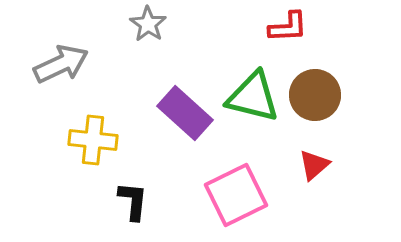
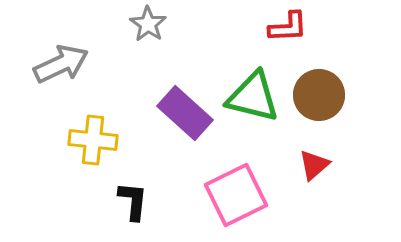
brown circle: moved 4 px right
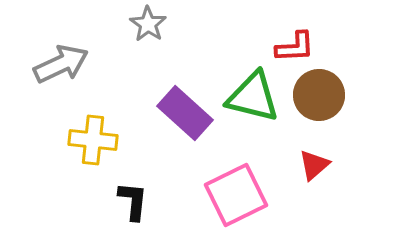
red L-shape: moved 7 px right, 20 px down
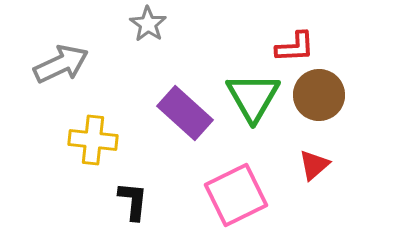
green triangle: rotated 46 degrees clockwise
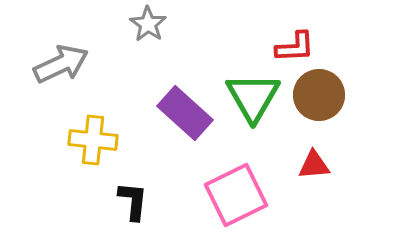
red triangle: rotated 36 degrees clockwise
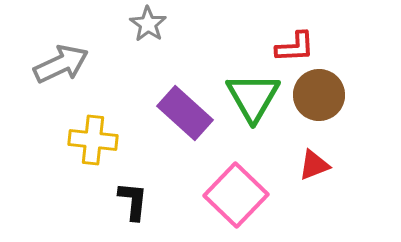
red triangle: rotated 16 degrees counterclockwise
pink square: rotated 20 degrees counterclockwise
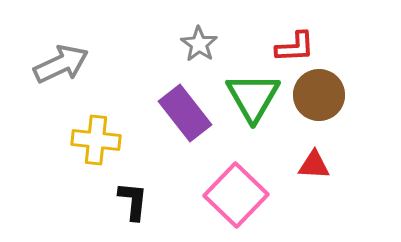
gray star: moved 51 px right, 20 px down
purple rectangle: rotated 10 degrees clockwise
yellow cross: moved 3 px right
red triangle: rotated 24 degrees clockwise
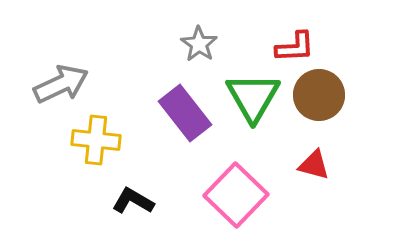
gray arrow: moved 20 px down
red triangle: rotated 12 degrees clockwise
black L-shape: rotated 66 degrees counterclockwise
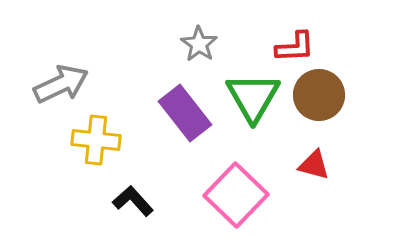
black L-shape: rotated 18 degrees clockwise
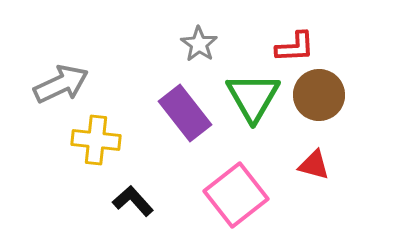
pink square: rotated 8 degrees clockwise
